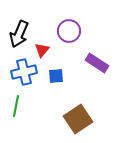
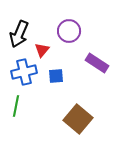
brown square: rotated 16 degrees counterclockwise
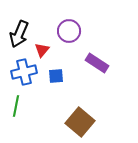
brown square: moved 2 px right, 3 px down
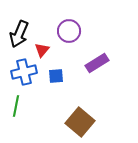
purple rectangle: rotated 65 degrees counterclockwise
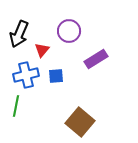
purple rectangle: moved 1 px left, 4 px up
blue cross: moved 2 px right, 3 px down
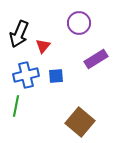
purple circle: moved 10 px right, 8 px up
red triangle: moved 1 px right, 4 px up
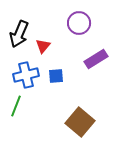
green line: rotated 10 degrees clockwise
